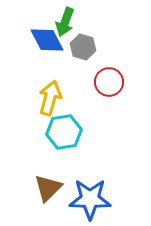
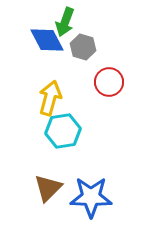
cyan hexagon: moved 1 px left, 1 px up
blue star: moved 1 px right, 2 px up
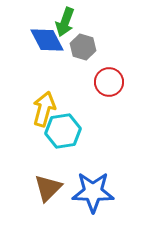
yellow arrow: moved 6 px left, 11 px down
blue star: moved 2 px right, 5 px up
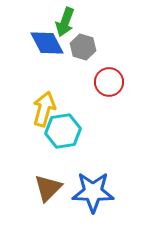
blue diamond: moved 3 px down
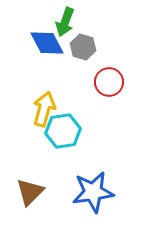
brown triangle: moved 18 px left, 4 px down
blue star: rotated 9 degrees counterclockwise
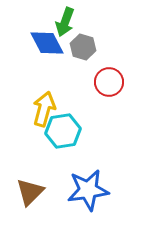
blue star: moved 5 px left, 2 px up
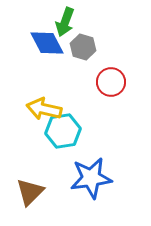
red circle: moved 2 px right
yellow arrow: rotated 92 degrees counterclockwise
blue star: moved 3 px right, 12 px up
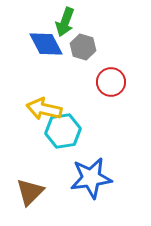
blue diamond: moved 1 px left, 1 px down
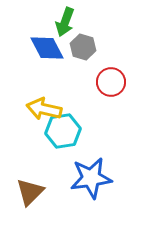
blue diamond: moved 1 px right, 4 px down
